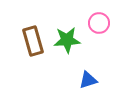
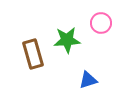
pink circle: moved 2 px right
brown rectangle: moved 13 px down
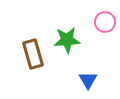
pink circle: moved 4 px right, 1 px up
blue triangle: rotated 42 degrees counterclockwise
